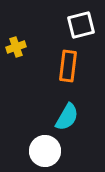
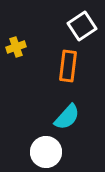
white square: moved 1 px right, 1 px down; rotated 20 degrees counterclockwise
cyan semicircle: rotated 12 degrees clockwise
white circle: moved 1 px right, 1 px down
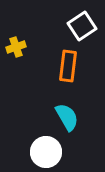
cyan semicircle: rotated 72 degrees counterclockwise
